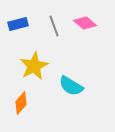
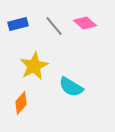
gray line: rotated 20 degrees counterclockwise
cyan semicircle: moved 1 px down
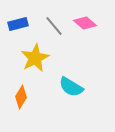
yellow star: moved 1 px right, 8 px up
orange diamond: moved 6 px up; rotated 10 degrees counterclockwise
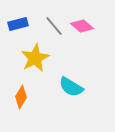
pink diamond: moved 3 px left, 3 px down
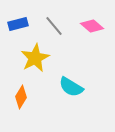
pink diamond: moved 10 px right
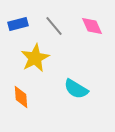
pink diamond: rotated 25 degrees clockwise
cyan semicircle: moved 5 px right, 2 px down
orange diamond: rotated 35 degrees counterclockwise
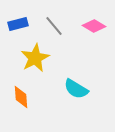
pink diamond: moved 2 px right; rotated 35 degrees counterclockwise
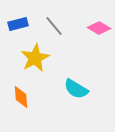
pink diamond: moved 5 px right, 2 px down
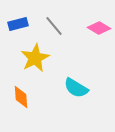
cyan semicircle: moved 1 px up
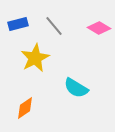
orange diamond: moved 4 px right, 11 px down; rotated 60 degrees clockwise
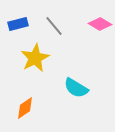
pink diamond: moved 1 px right, 4 px up
